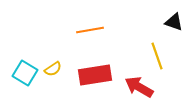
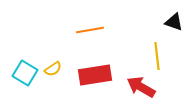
yellow line: rotated 12 degrees clockwise
red arrow: moved 2 px right
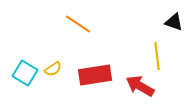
orange line: moved 12 px left, 6 px up; rotated 44 degrees clockwise
red arrow: moved 1 px left, 1 px up
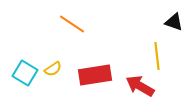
orange line: moved 6 px left
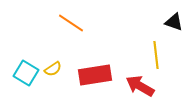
orange line: moved 1 px left, 1 px up
yellow line: moved 1 px left, 1 px up
cyan square: moved 1 px right
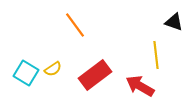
orange line: moved 4 px right, 2 px down; rotated 20 degrees clockwise
red rectangle: rotated 28 degrees counterclockwise
